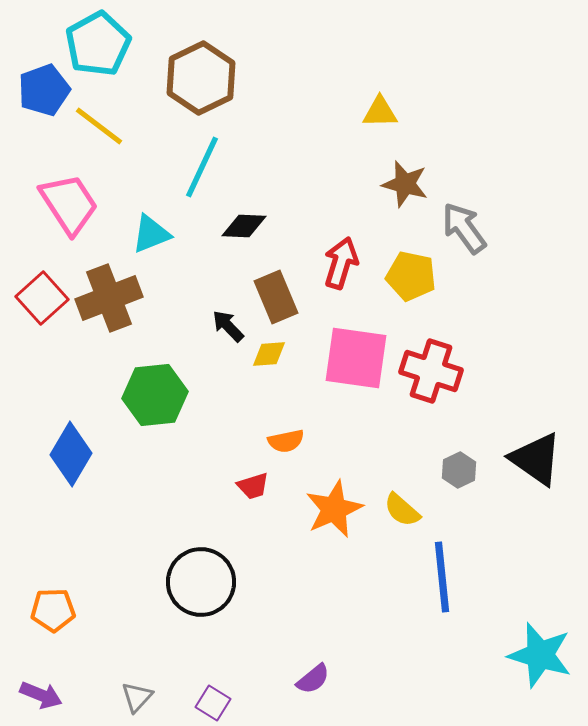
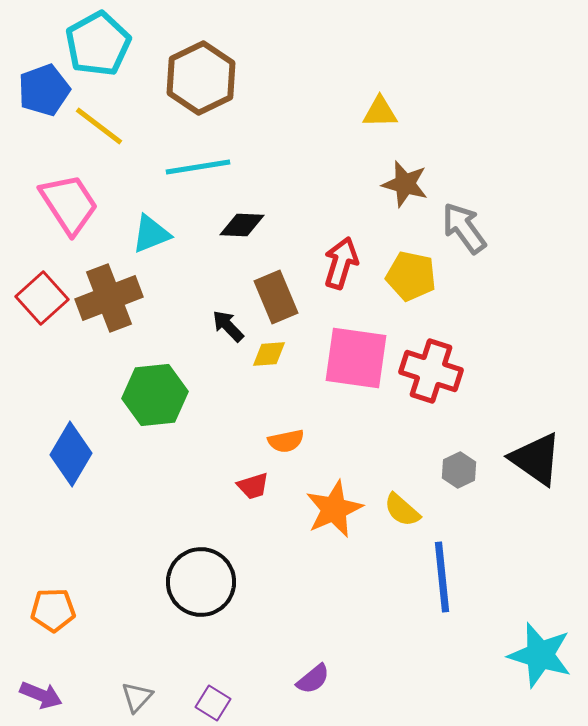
cyan line: moved 4 px left; rotated 56 degrees clockwise
black diamond: moved 2 px left, 1 px up
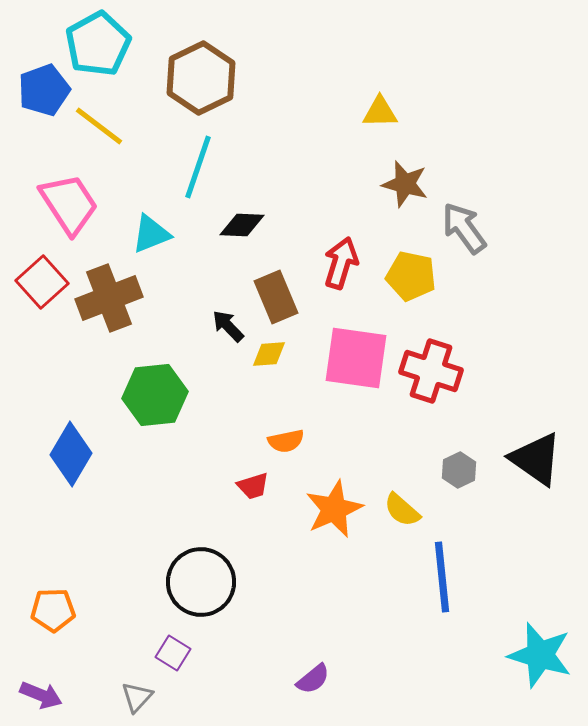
cyan line: rotated 62 degrees counterclockwise
red square: moved 16 px up
purple square: moved 40 px left, 50 px up
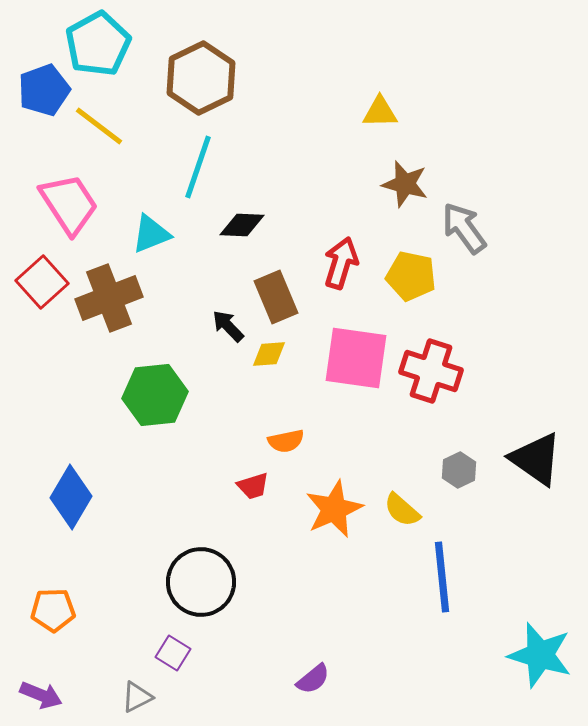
blue diamond: moved 43 px down
gray triangle: rotated 20 degrees clockwise
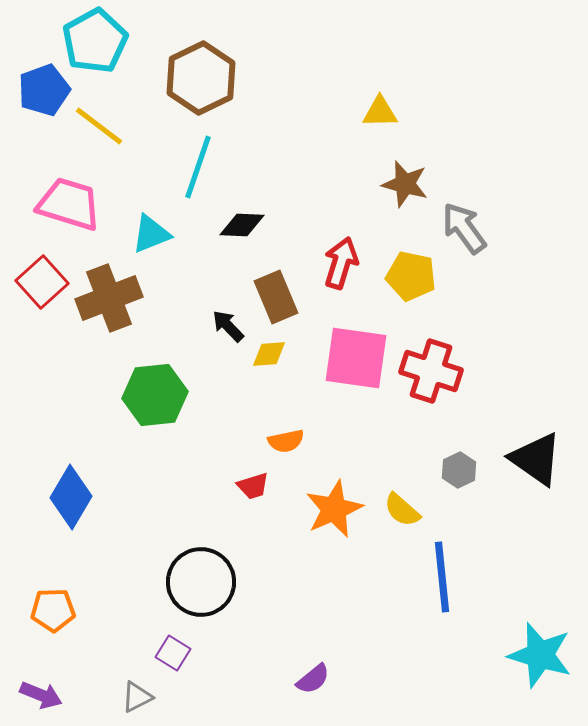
cyan pentagon: moved 3 px left, 3 px up
pink trapezoid: rotated 40 degrees counterclockwise
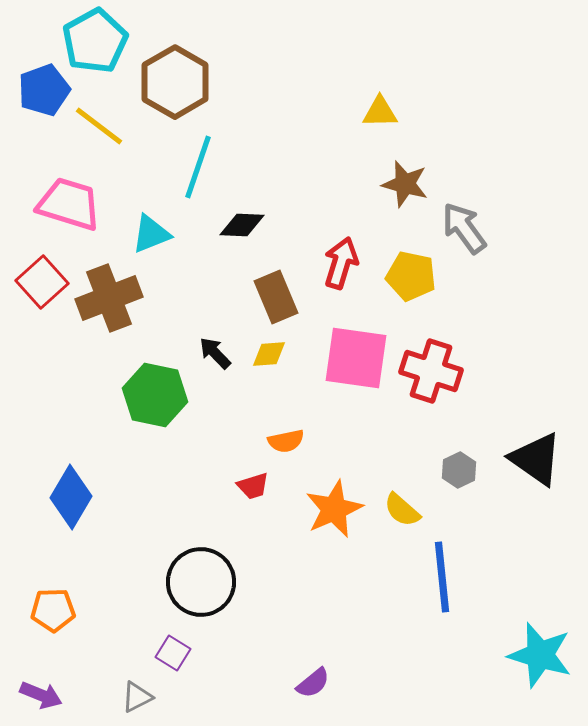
brown hexagon: moved 26 px left, 4 px down; rotated 4 degrees counterclockwise
black arrow: moved 13 px left, 27 px down
green hexagon: rotated 18 degrees clockwise
purple semicircle: moved 4 px down
